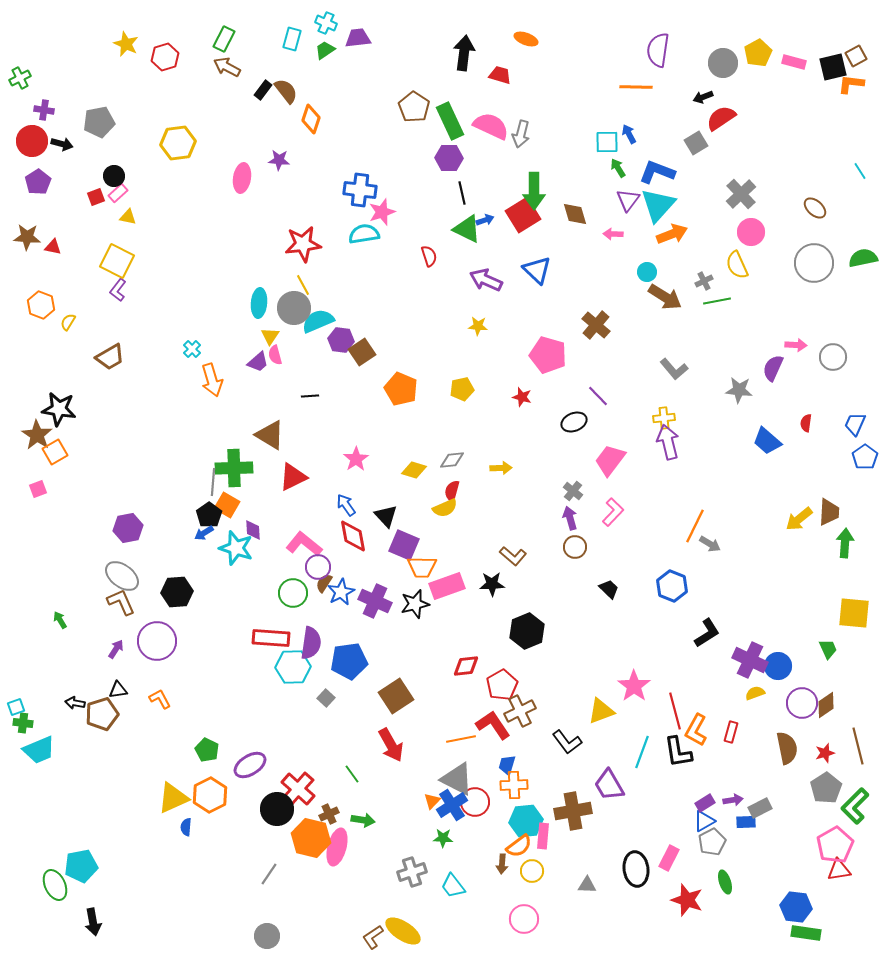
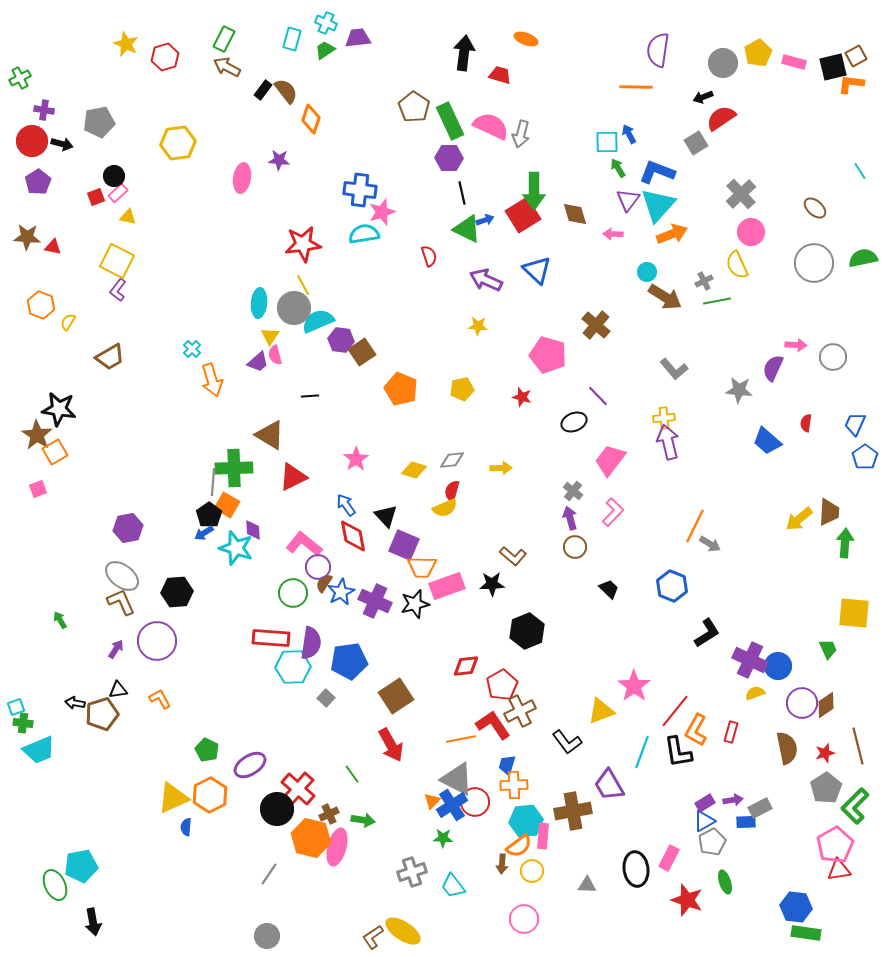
red line at (675, 711): rotated 54 degrees clockwise
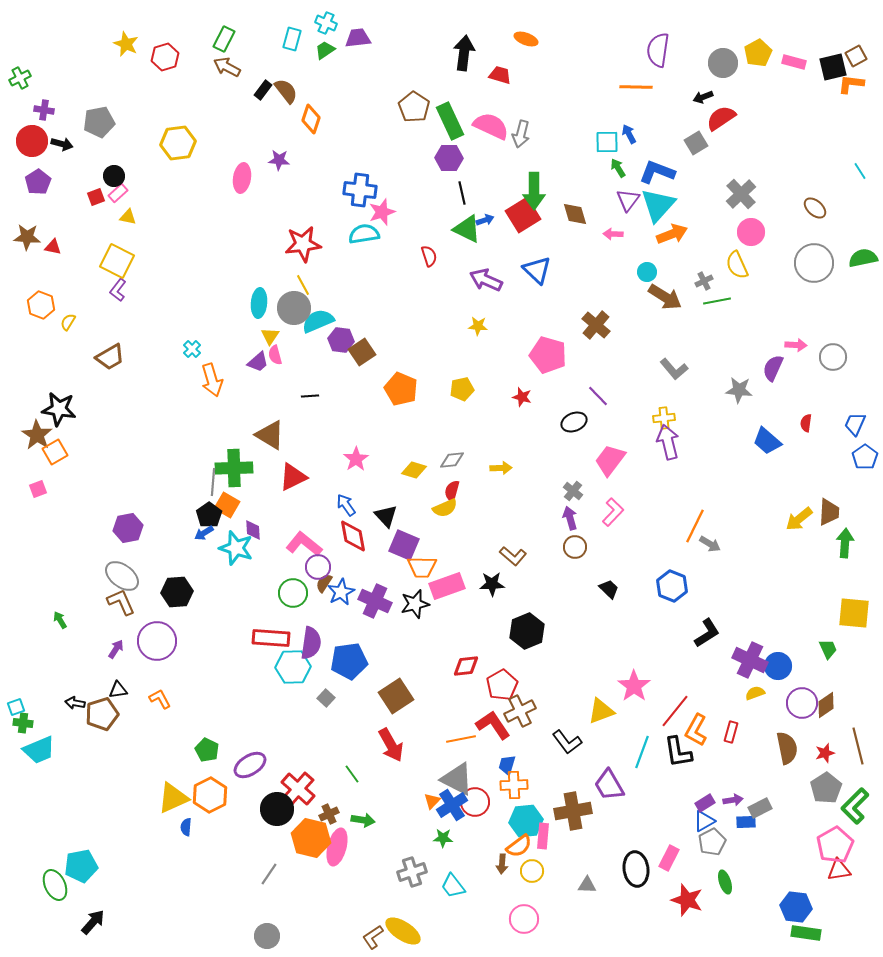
black arrow at (93, 922): rotated 128 degrees counterclockwise
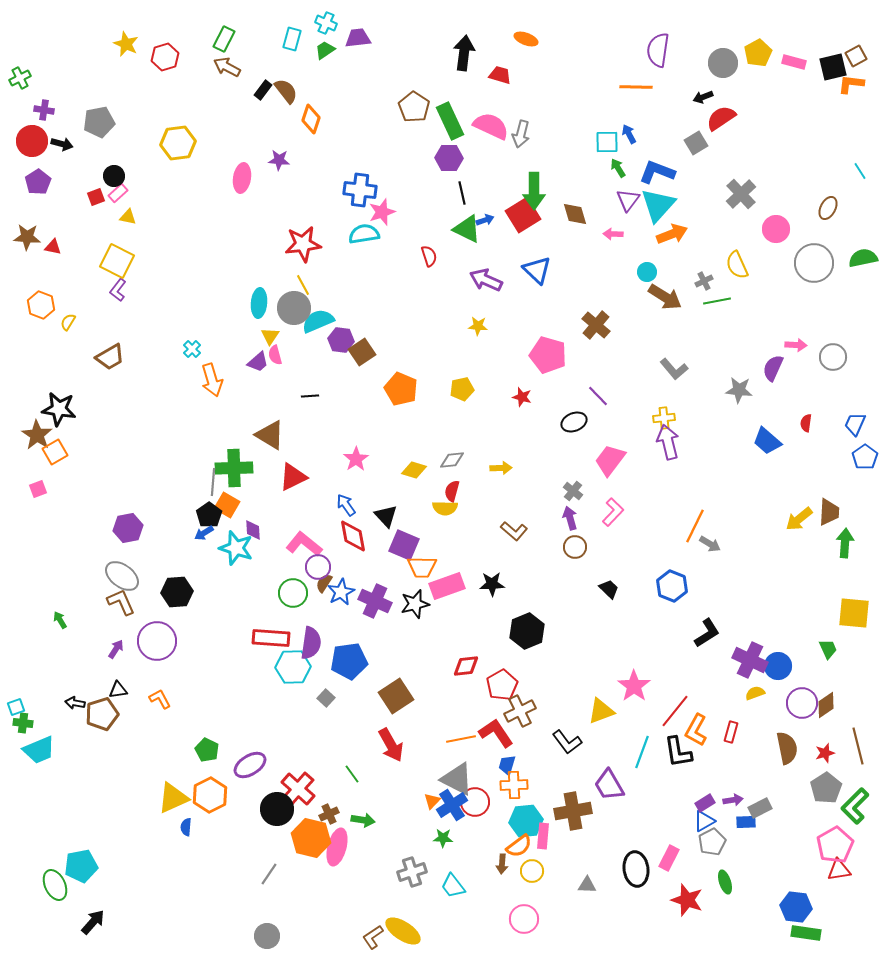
brown ellipse at (815, 208): moved 13 px right; rotated 75 degrees clockwise
pink circle at (751, 232): moved 25 px right, 3 px up
yellow semicircle at (445, 508): rotated 25 degrees clockwise
brown L-shape at (513, 556): moved 1 px right, 25 px up
red L-shape at (493, 725): moved 3 px right, 8 px down
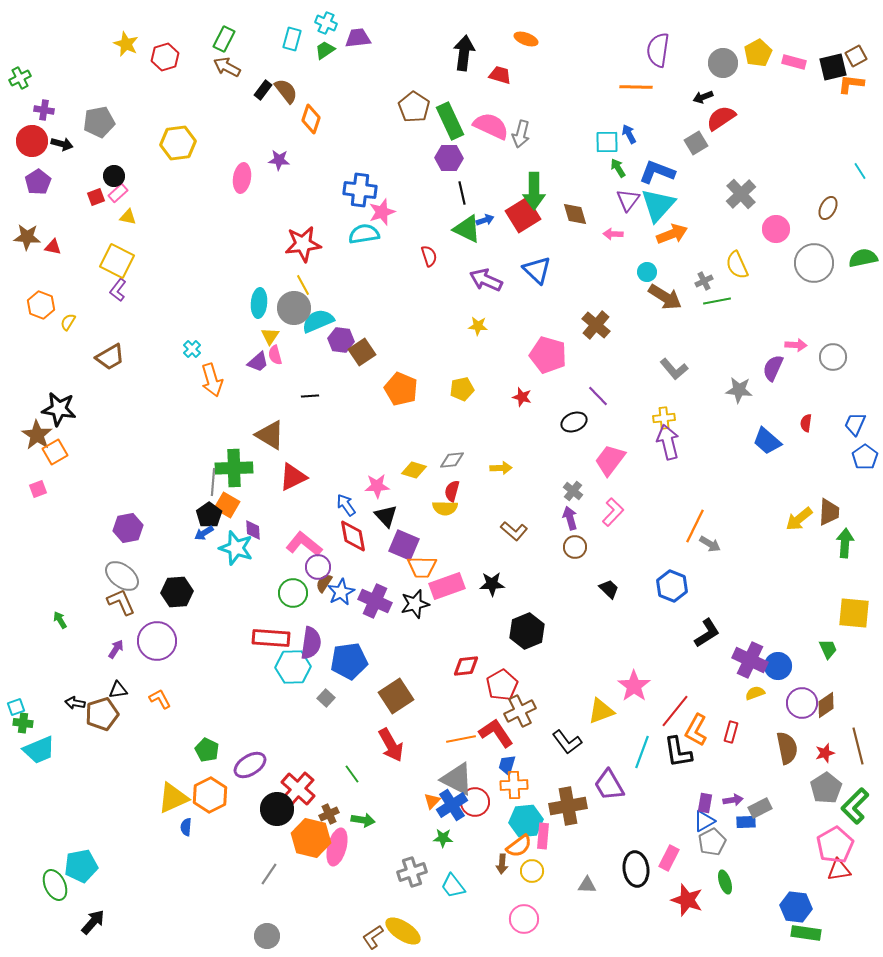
pink star at (356, 459): moved 21 px right, 27 px down; rotated 30 degrees clockwise
purple rectangle at (705, 803): rotated 48 degrees counterclockwise
brown cross at (573, 811): moved 5 px left, 5 px up
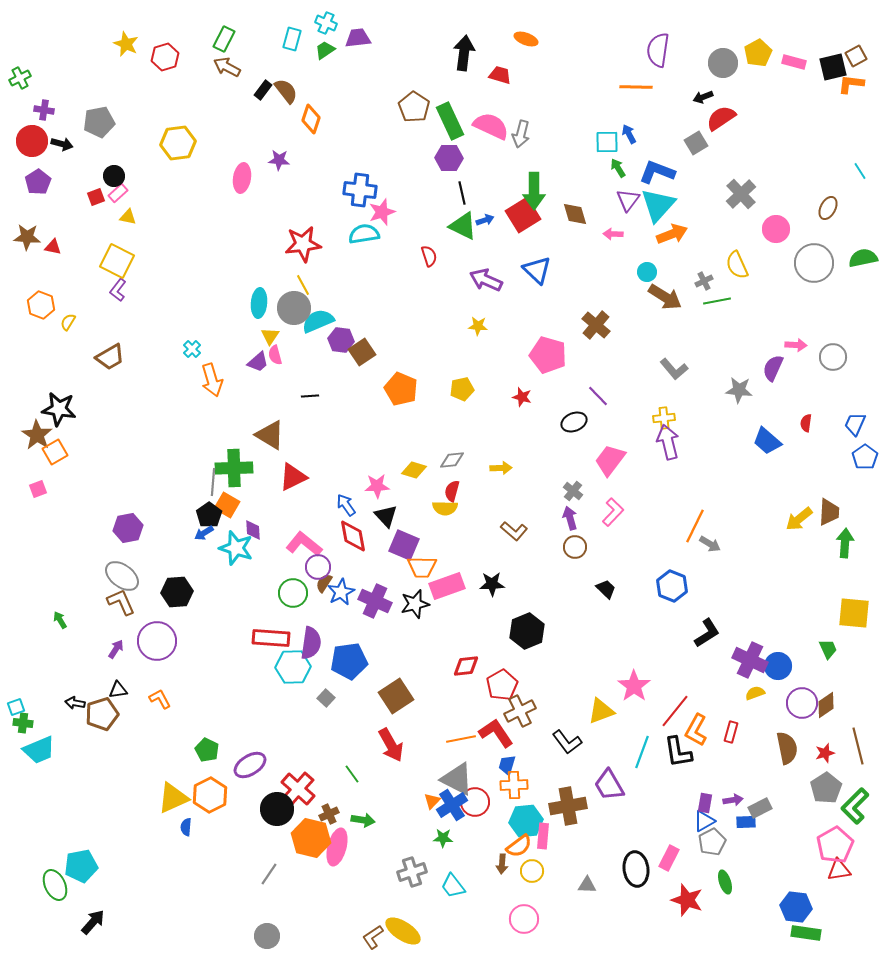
green triangle at (467, 229): moved 4 px left, 3 px up
black trapezoid at (609, 589): moved 3 px left
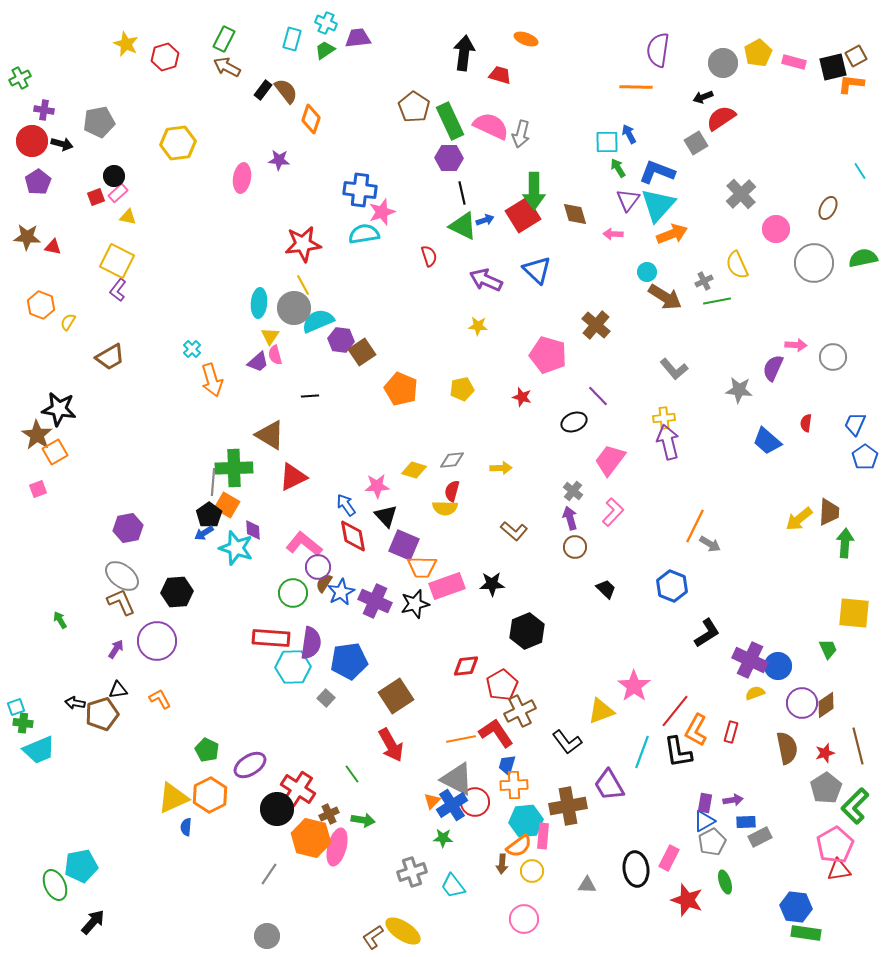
red cross at (298, 789): rotated 8 degrees counterclockwise
gray rectangle at (760, 808): moved 29 px down
